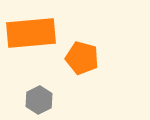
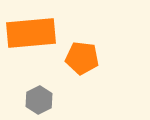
orange pentagon: rotated 8 degrees counterclockwise
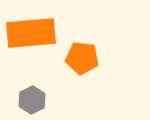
gray hexagon: moved 7 px left
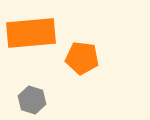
gray hexagon: rotated 16 degrees counterclockwise
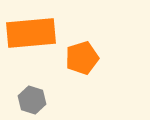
orange pentagon: rotated 24 degrees counterclockwise
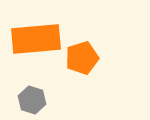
orange rectangle: moved 5 px right, 6 px down
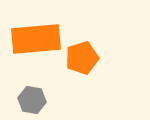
gray hexagon: rotated 8 degrees counterclockwise
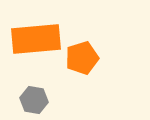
gray hexagon: moved 2 px right
